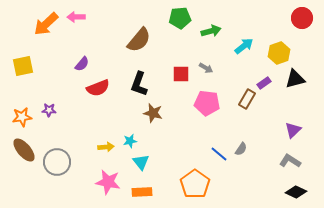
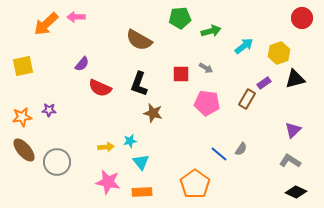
brown semicircle: rotated 80 degrees clockwise
red semicircle: moved 2 px right; rotated 45 degrees clockwise
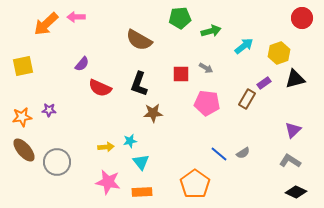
brown star: rotated 18 degrees counterclockwise
gray semicircle: moved 2 px right, 4 px down; rotated 24 degrees clockwise
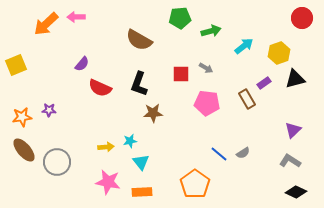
yellow square: moved 7 px left, 1 px up; rotated 10 degrees counterclockwise
brown rectangle: rotated 60 degrees counterclockwise
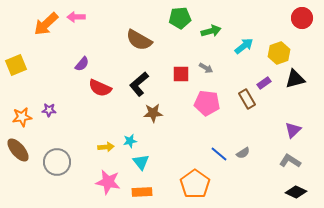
black L-shape: rotated 30 degrees clockwise
brown ellipse: moved 6 px left
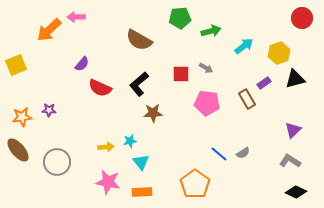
orange arrow: moved 3 px right, 6 px down
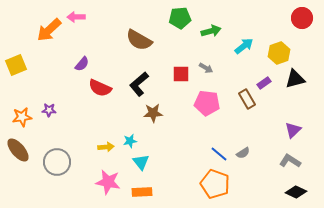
orange pentagon: moved 20 px right; rotated 16 degrees counterclockwise
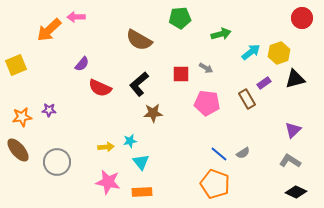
green arrow: moved 10 px right, 3 px down
cyan arrow: moved 7 px right, 6 px down
